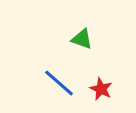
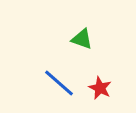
red star: moved 1 px left, 1 px up
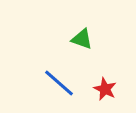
red star: moved 5 px right, 1 px down
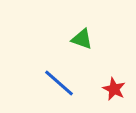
red star: moved 9 px right
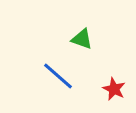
blue line: moved 1 px left, 7 px up
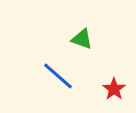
red star: rotated 10 degrees clockwise
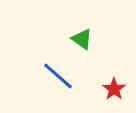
green triangle: rotated 15 degrees clockwise
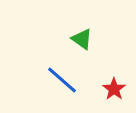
blue line: moved 4 px right, 4 px down
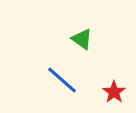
red star: moved 3 px down
